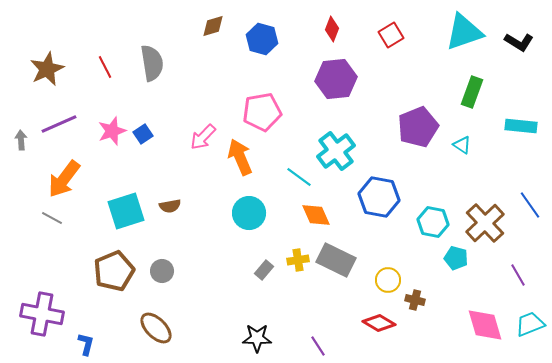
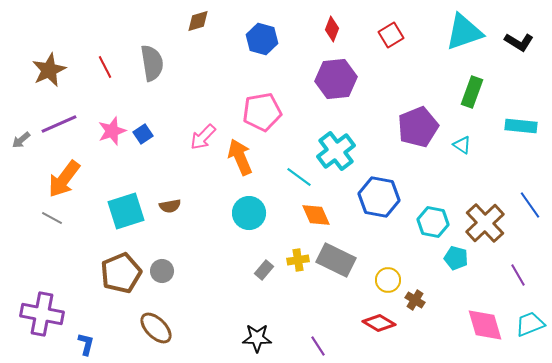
brown diamond at (213, 26): moved 15 px left, 5 px up
brown star at (47, 69): moved 2 px right, 1 px down
gray arrow at (21, 140): rotated 126 degrees counterclockwise
brown pentagon at (114, 271): moved 7 px right, 2 px down
brown cross at (415, 300): rotated 18 degrees clockwise
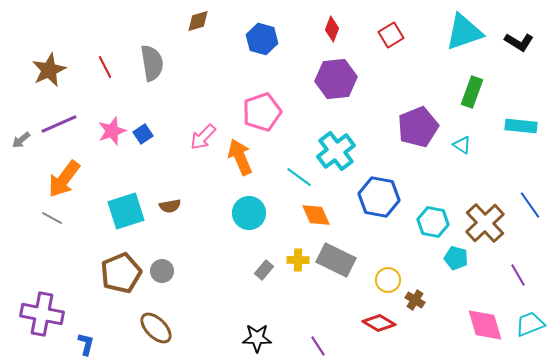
pink pentagon at (262, 112): rotated 9 degrees counterclockwise
yellow cross at (298, 260): rotated 10 degrees clockwise
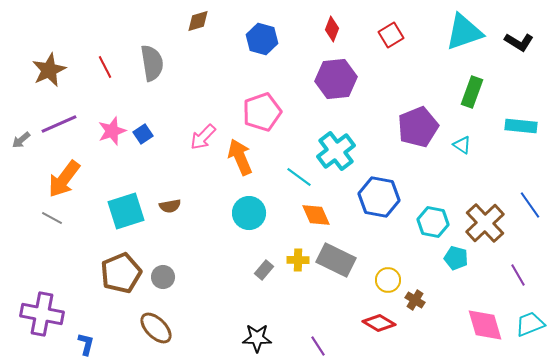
gray circle at (162, 271): moved 1 px right, 6 px down
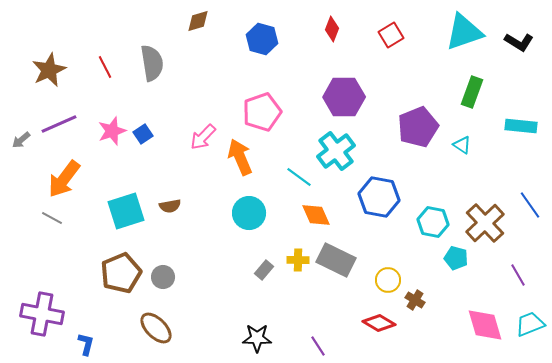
purple hexagon at (336, 79): moved 8 px right, 18 px down; rotated 6 degrees clockwise
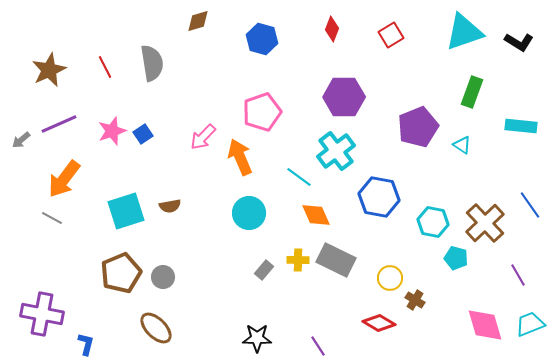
yellow circle at (388, 280): moved 2 px right, 2 px up
